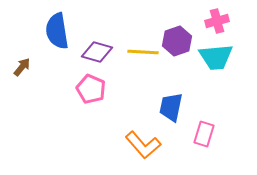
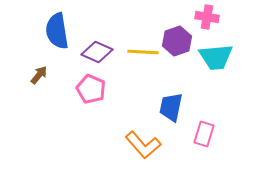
pink cross: moved 10 px left, 4 px up; rotated 25 degrees clockwise
purple diamond: rotated 8 degrees clockwise
brown arrow: moved 17 px right, 8 px down
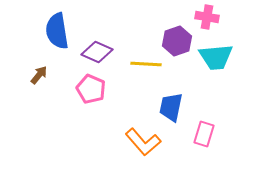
yellow line: moved 3 px right, 12 px down
orange L-shape: moved 3 px up
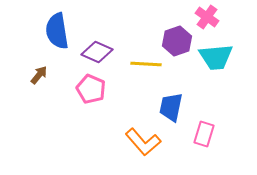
pink cross: rotated 25 degrees clockwise
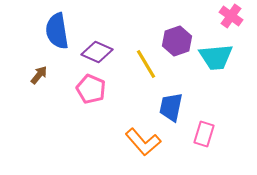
pink cross: moved 24 px right, 1 px up
yellow line: rotated 56 degrees clockwise
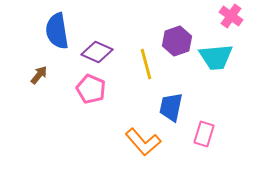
yellow line: rotated 16 degrees clockwise
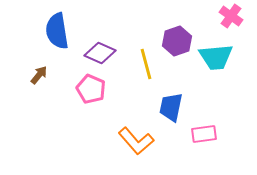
purple diamond: moved 3 px right, 1 px down
pink rectangle: rotated 65 degrees clockwise
orange L-shape: moved 7 px left, 1 px up
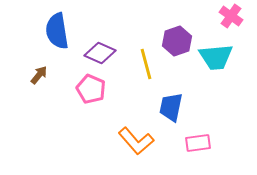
pink rectangle: moved 6 px left, 9 px down
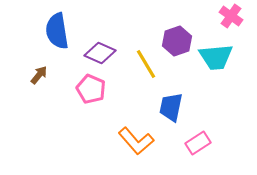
yellow line: rotated 16 degrees counterclockwise
pink rectangle: rotated 25 degrees counterclockwise
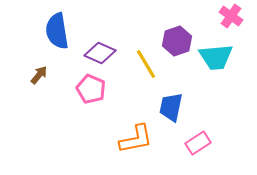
orange L-shape: moved 2 px up; rotated 60 degrees counterclockwise
